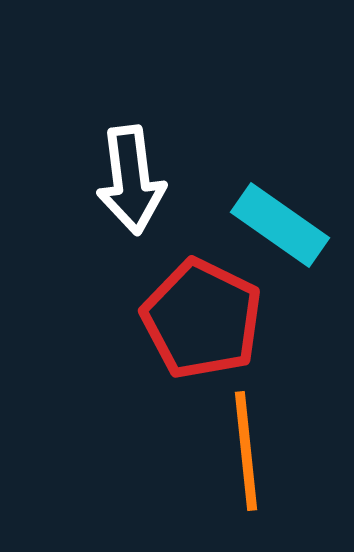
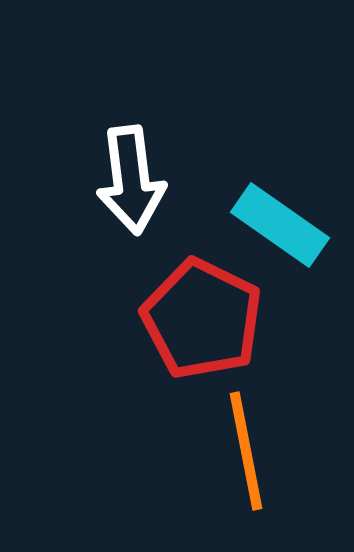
orange line: rotated 5 degrees counterclockwise
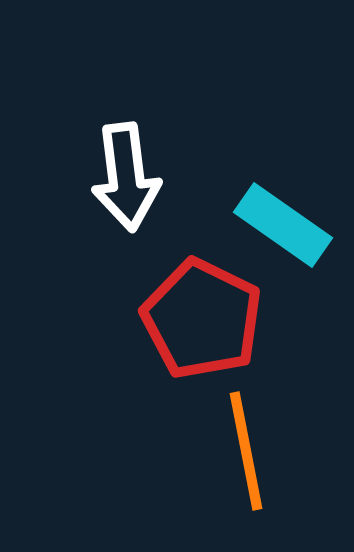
white arrow: moved 5 px left, 3 px up
cyan rectangle: moved 3 px right
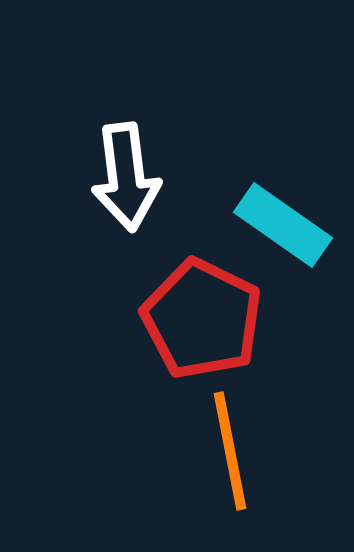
orange line: moved 16 px left
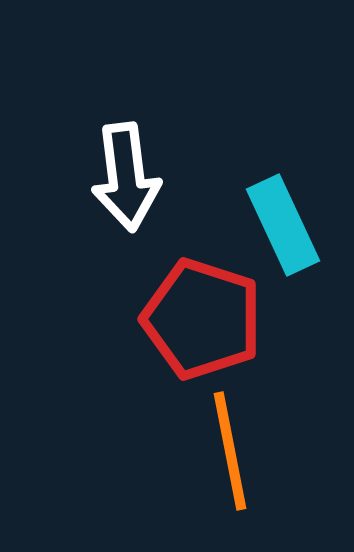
cyan rectangle: rotated 30 degrees clockwise
red pentagon: rotated 8 degrees counterclockwise
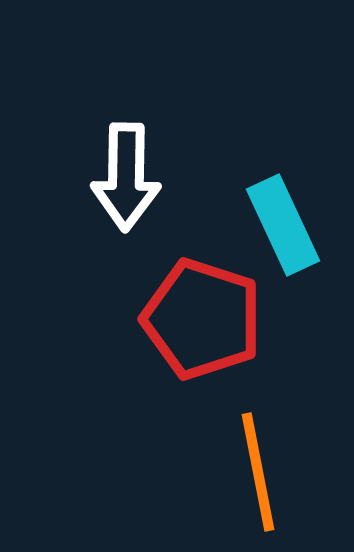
white arrow: rotated 8 degrees clockwise
orange line: moved 28 px right, 21 px down
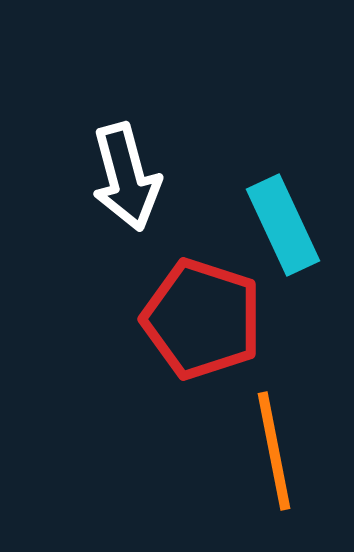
white arrow: rotated 16 degrees counterclockwise
orange line: moved 16 px right, 21 px up
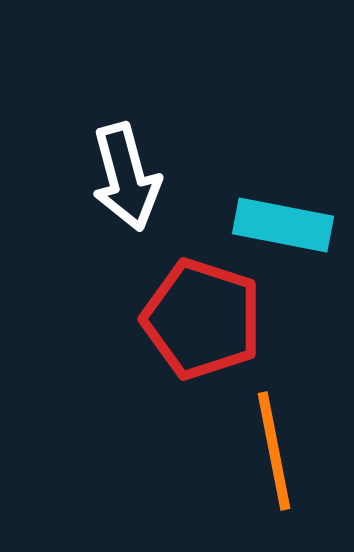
cyan rectangle: rotated 54 degrees counterclockwise
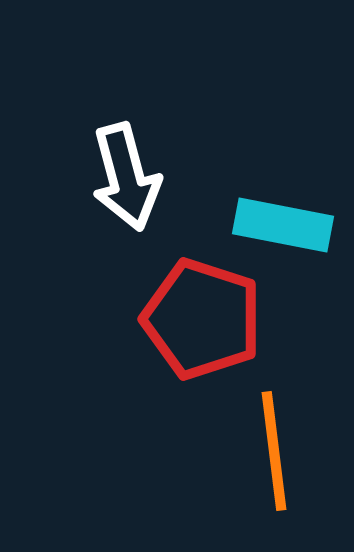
orange line: rotated 4 degrees clockwise
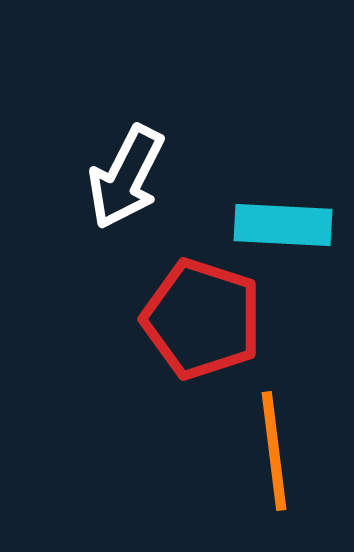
white arrow: rotated 42 degrees clockwise
cyan rectangle: rotated 8 degrees counterclockwise
